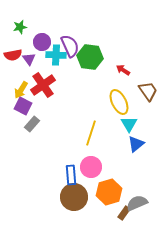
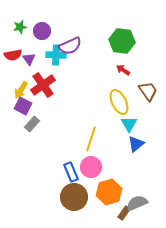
purple circle: moved 11 px up
purple semicircle: rotated 90 degrees clockwise
green hexagon: moved 32 px right, 16 px up
yellow line: moved 6 px down
blue rectangle: moved 3 px up; rotated 18 degrees counterclockwise
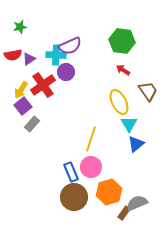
purple circle: moved 24 px right, 41 px down
purple triangle: rotated 32 degrees clockwise
purple square: rotated 24 degrees clockwise
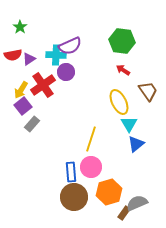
green star: rotated 24 degrees counterclockwise
blue rectangle: rotated 18 degrees clockwise
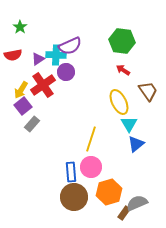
purple triangle: moved 9 px right
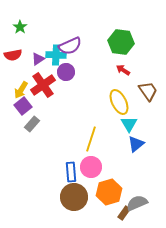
green hexagon: moved 1 px left, 1 px down
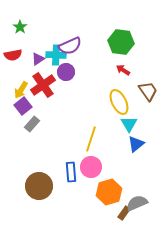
brown circle: moved 35 px left, 11 px up
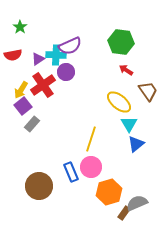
red arrow: moved 3 px right
yellow ellipse: rotated 25 degrees counterclockwise
blue rectangle: rotated 18 degrees counterclockwise
